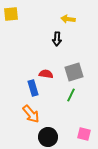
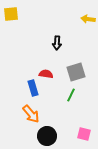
yellow arrow: moved 20 px right
black arrow: moved 4 px down
gray square: moved 2 px right
black circle: moved 1 px left, 1 px up
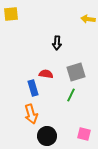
orange arrow: rotated 24 degrees clockwise
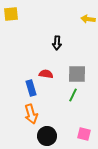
gray square: moved 1 px right, 2 px down; rotated 18 degrees clockwise
blue rectangle: moved 2 px left
green line: moved 2 px right
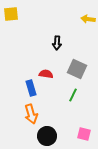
gray square: moved 5 px up; rotated 24 degrees clockwise
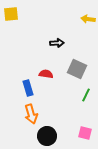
black arrow: rotated 96 degrees counterclockwise
blue rectangle: moved 3 px left
green line: moved 13 px right
pink square: moved 1 px right, 1 px up
